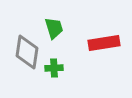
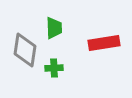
green trapezoid: rotated 15 degrees clockwise
gray diamond: moved 2 px left, 2 px up
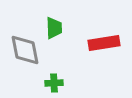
gray diamond: rotated 20 degrees counterclockwise
green cross: moved 15 px down
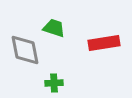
green trapezoid: rotated 70 degrees counterclockwise
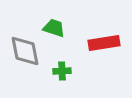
gray diamond: moved 1 px down
green cross: moved 8 px right, 12 px up
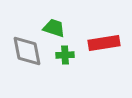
gray diamond: moved 2 px right
green cross: moved 3 px right, 16 px up
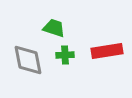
red rectangle: moved 3 px right, 8 px down
gray diamond: moved 1 px right, 9 px down
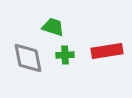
green trapezoid: moved 1 px left, 1 px up
gray diamond: moved 2 px up
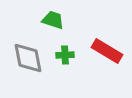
green trapezoid: moved 7 px up
red rectangle: rotated 40 degrees clockwise
